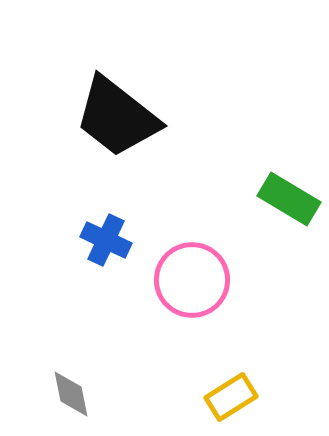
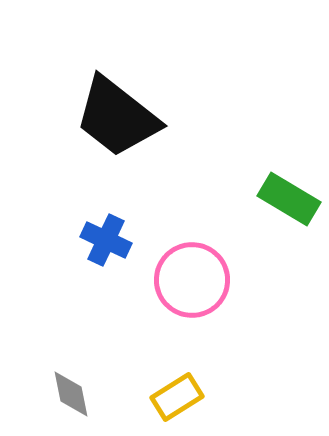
yellow rectangle: moved 54 px left
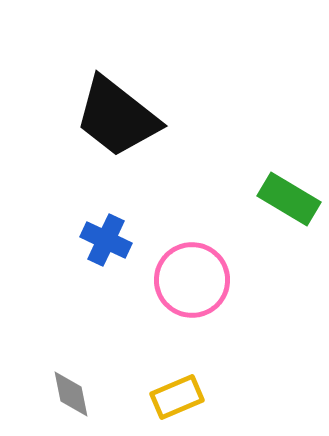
yellow rectangle: rotated 9 degrees clockwise
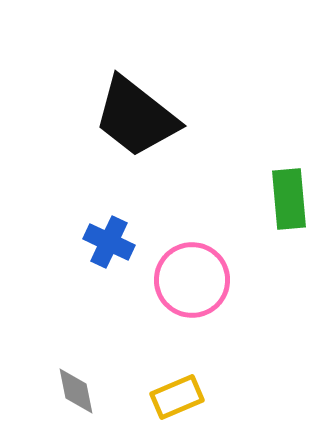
black trapezoid: moved 19 px right
green rectangle: rotated 54 degrees clockwise
blue cross: moved 3 px right, 2 px down
gray diamond: moved 5 px right, 3 px up
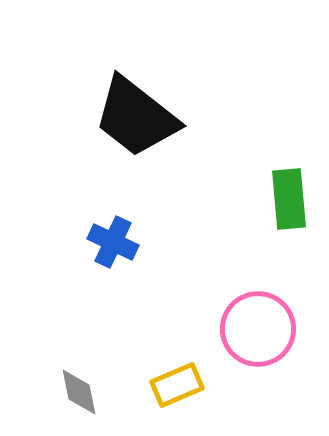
blue cross: moved 4 px right
pink circle: moved 66 px right, 49 px down
gray diamond: moved 3 px right, 1 px down
yellow rectangle: moved 12 px up
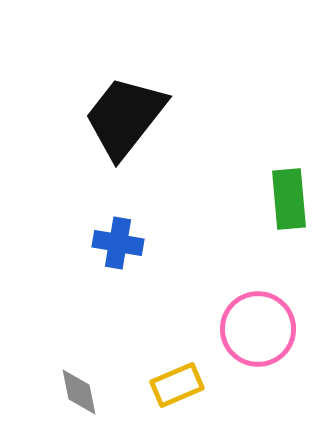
black trapezoid: moved 11 px left; rotated 90 degrees clockwise
blue cross: moved 5 px right, 1 px down; rotated 15 degrees counterclockwise
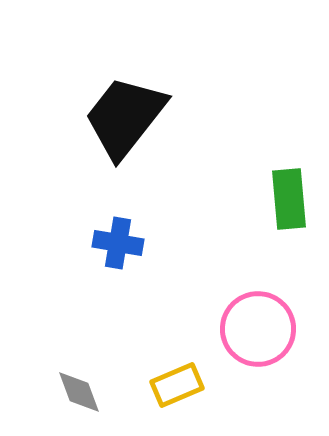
gray diamond: rotated 9 degrees counterclockwise
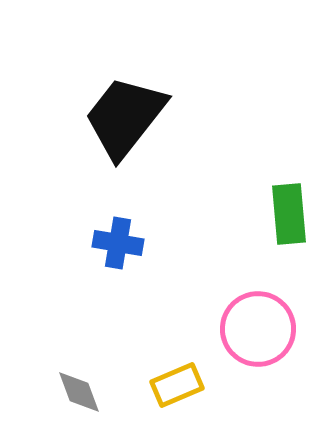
green rectangle: moved 15 px down
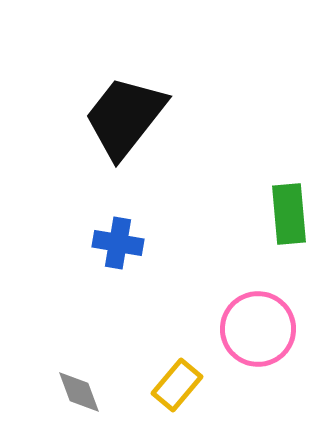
yellow rectangle: rotated 27 degrees counterclockwise
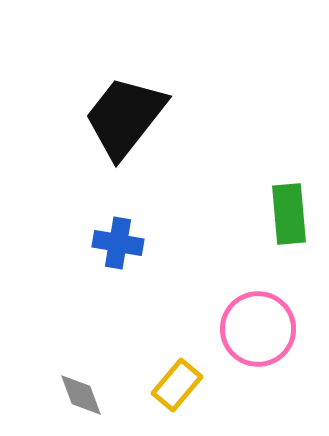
gray diamond: moved 2 px right, 3 px down
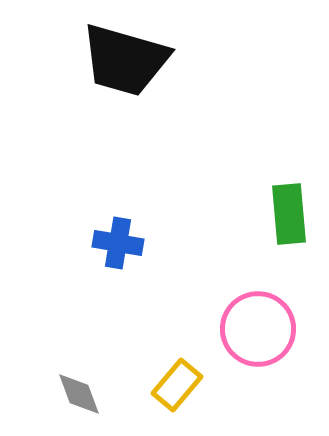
black trapezoid: moved 57 px up; rotated 112 degrees counterclockwise
gray diamond: moved 2 px left, 1 px up
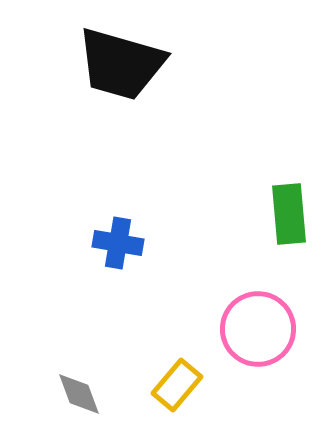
black trapezoid: moved 4 px left, 4 px down
